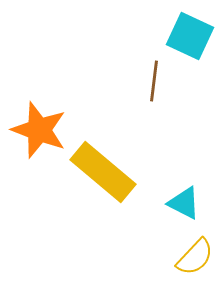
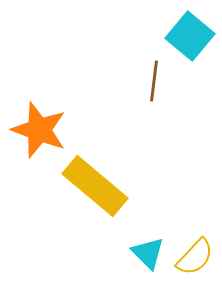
cyan square: rotated 15 degrees clockwise
yellow rectangle: moved 8 px left, 14 px down
cyan triangle: moved 36 px left, 50 px down; rotated 18 degrees clockwise
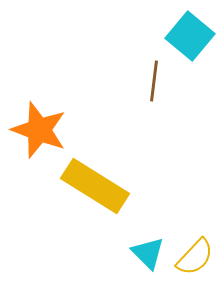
yellow rectangle: rotated 8 degrees counterclockwise
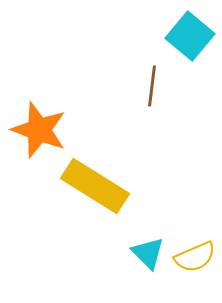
brown line: moved 2 px left, 5 px down
yellow semicircle: rotated 24 degrees clockwise
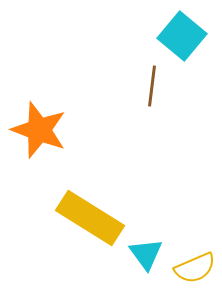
cyan square: moved 8 px left
yellow rectangle: moved 5 px left, 32 px down
cyan triangle: moved 2 px left, 1 px down; rotated 9 degrees clockwise
yellow semicircle: moved 11 px down
